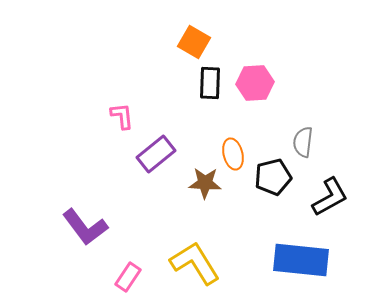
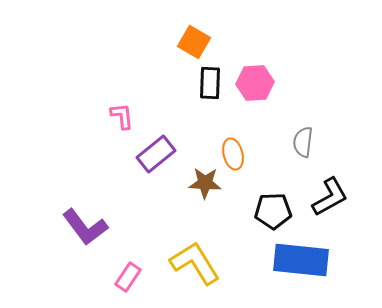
black pentagon: moved 34 px down; rotated 12 degrees clockwise
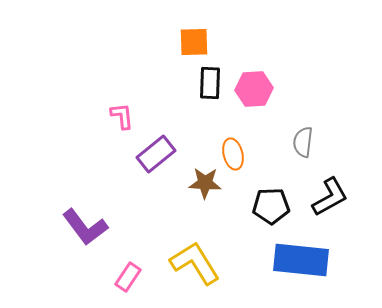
orange square: rotated 32 degrees counterclockwise
pink hexagon: moved 1 px left, 6 px down
black pentagon: moved 2 px left, 5 px up
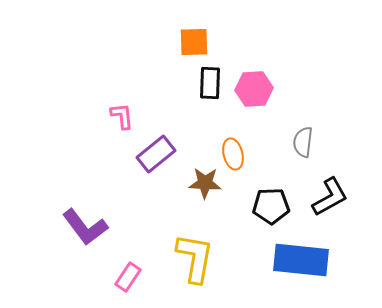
yellow L-shape: moved 5 px up; rotated 42 degrees clockwise
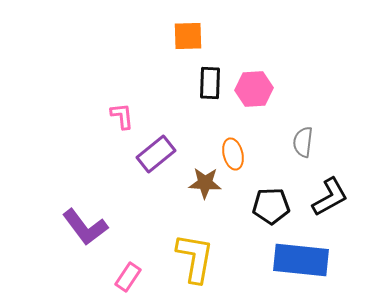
orange square: moved 6 px left, 6 px up
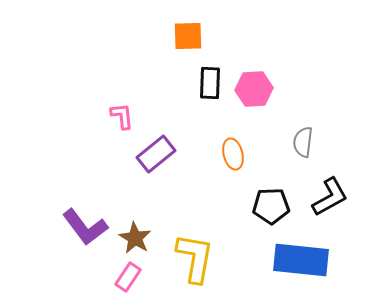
brown star: moved 70 px left, 55 px down; rotated 28 degrees clockwise
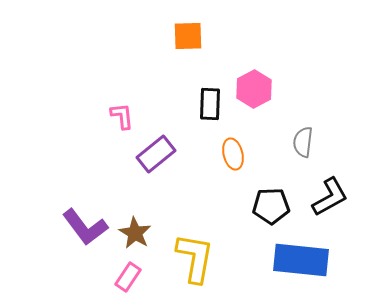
black rectangle: moved 21 px down
pink hexagon: rotated 24 degrees counterclockwise
brown star: moved 5 px up
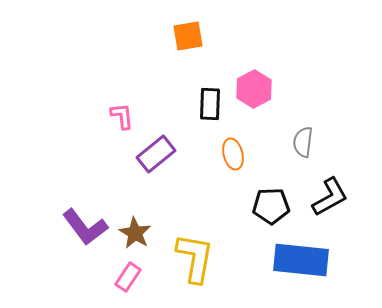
orange square: rotated 8 degrees counterclockwise
